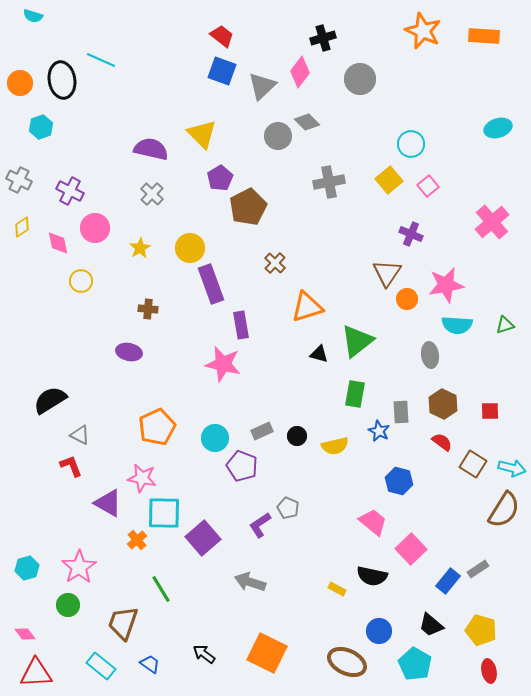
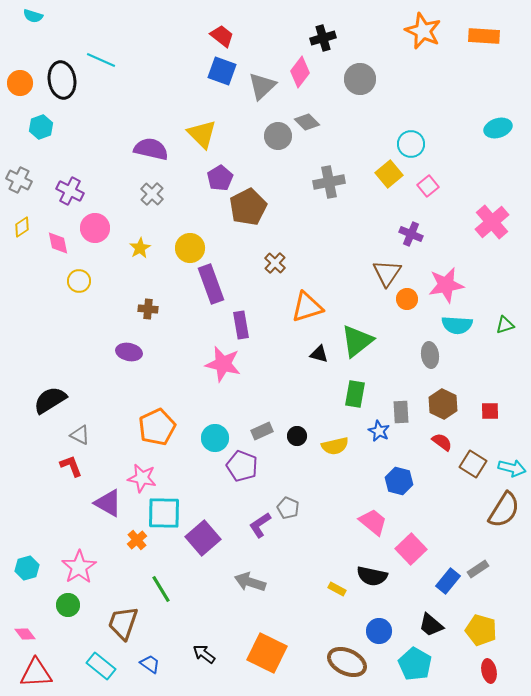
yellow square at (389, 180): moved 6 px up
yellow circle at (81, 281): moved 2 px left
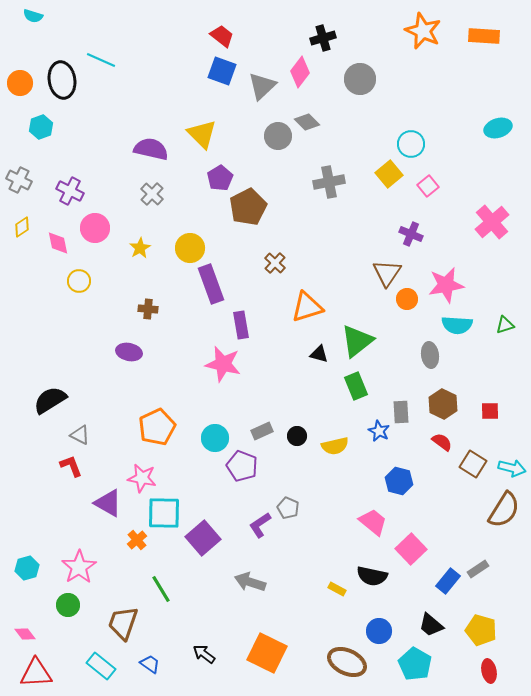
green rectangle at (355, 394): moved 1 px right, 8 px up; rotated 32 degrees counterclockwise
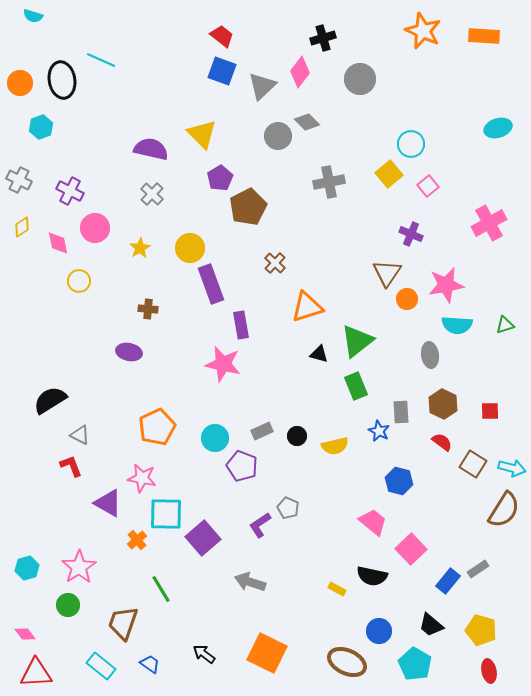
pink cross at (492, 222): moved 3 px left, 1 px down; rotated 12 degrees clockwise
cyan square at (164, 513): moved 2 px right, 1 px down
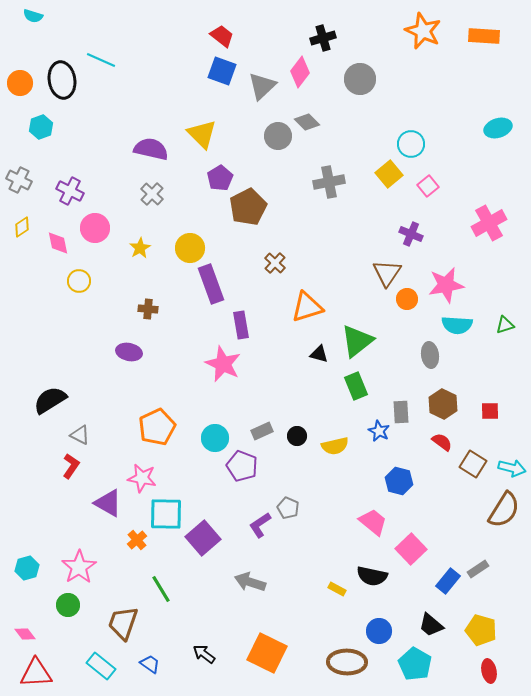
pink star at (223, 364): rotated 12 degrees clockwise
red L-shape at (71, 466): rotated 55 degrees clockwise
brown ellipse at (347, 662): rotated 24 degrees counterclockwise
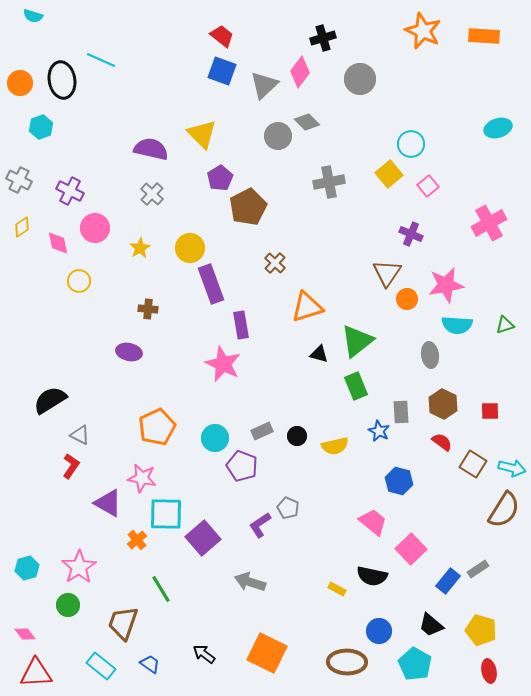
gray triangle at (262, 86): moved 2 px right, 1 px up
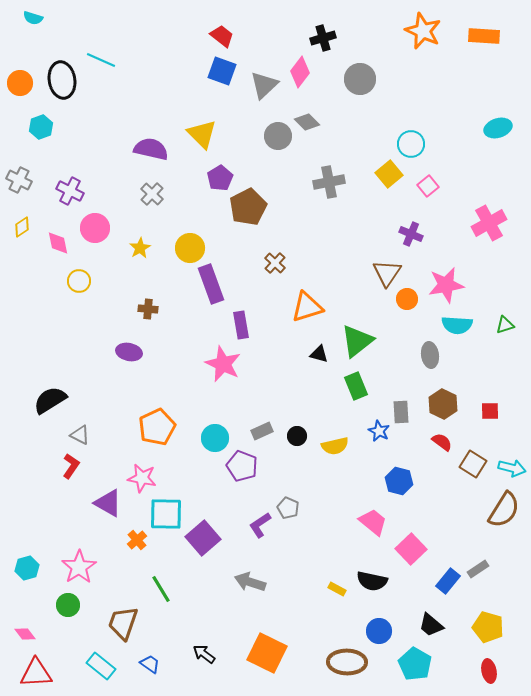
cyan semicircle at (33, 16): moved 2 px down
black semicircle at (372, 576): moved 5 px down
yellow pentagon at (481, 630): moved 7 px right, 3 px up
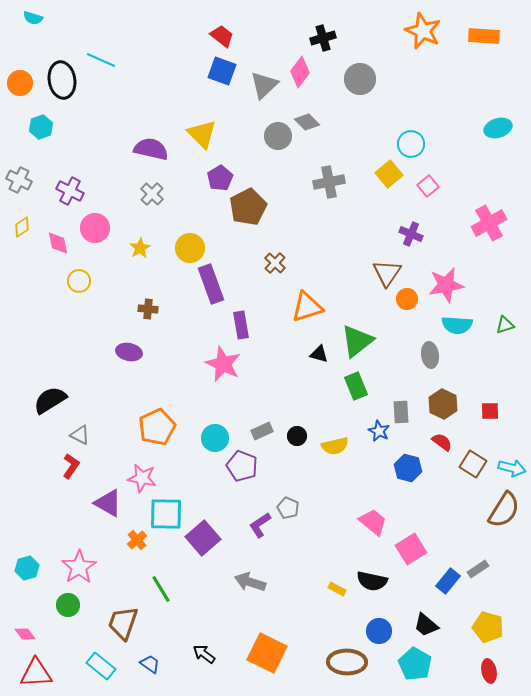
blue hexagon at (399, 481): moved 9 px right, 13 px up
pink square at (411, 549): rotated 12 degrees clockwise
black trapezoid at (431, 625): moved 5 px left
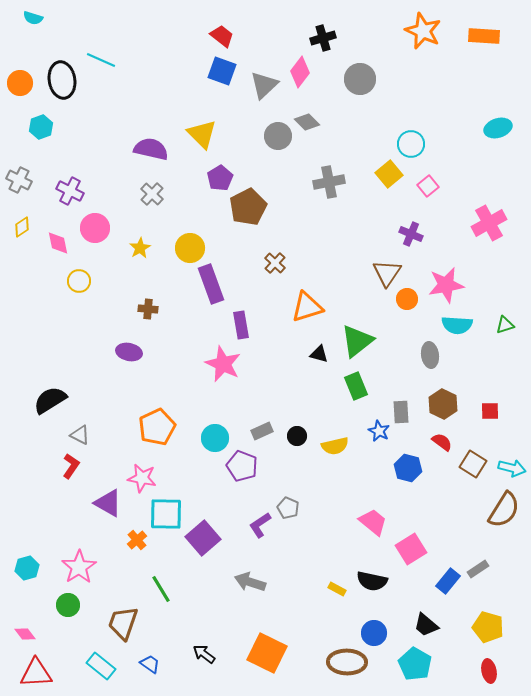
blue circle at (379, 631): moved 5 px left, 2 px down
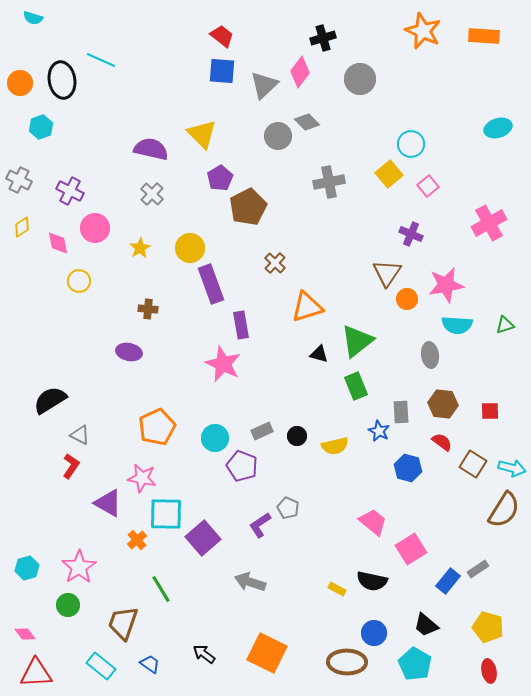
blue square at (222, 71): rotated 16 degrees counterclockwise
brown hexagon at (443, 404): rotated 20 degrees counterclockwise
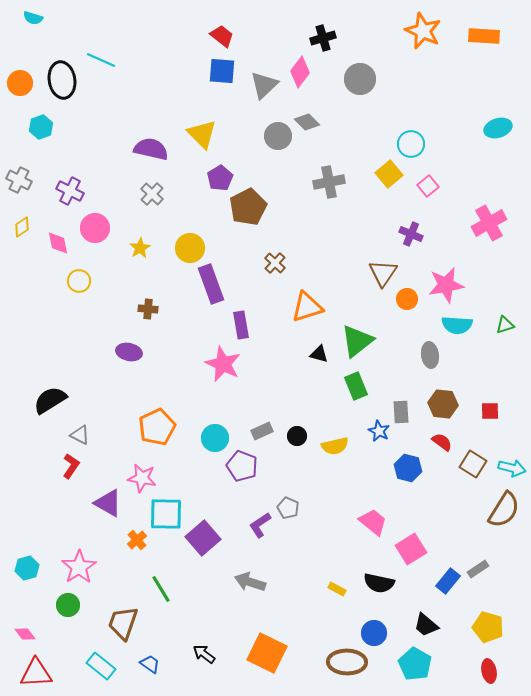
brown triangle at (387, 273): moved 4 px left
black semicircle at (372, 581): moved 7 px right, 2 px down
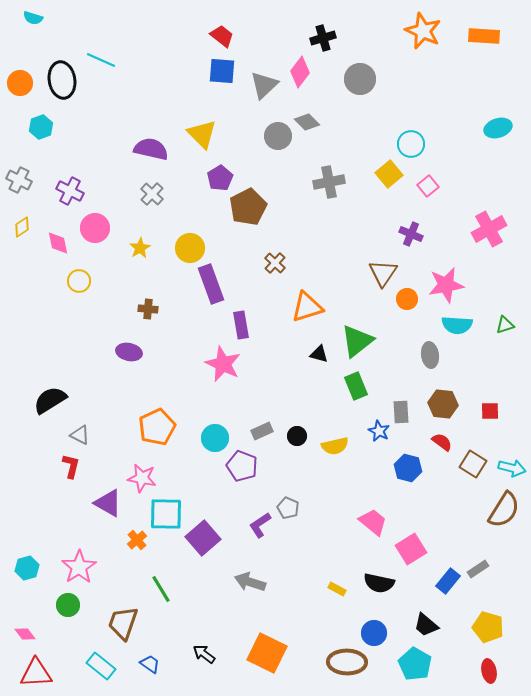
pink cross at (489, 223): moved 6 px down
red L-shape at (71, 466): rotated 20 degrees counterclockwise
